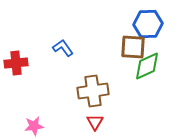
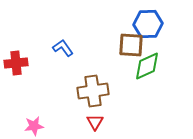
brown square: moved 2 px left, 2 px up
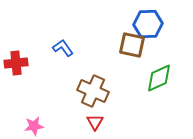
brown square: moved 1 px right; rotated 8 degrees clockwise
green diamond: moved 12 px right, 12 px down
brown cross: rotated 32 degrees clockwise
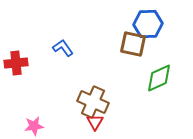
brown square: moved 1 px right, 1 px up
brown cross: moved 11 px down
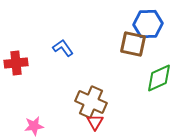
brown cross: moved 2 px left
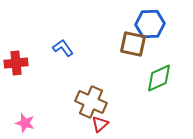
blue hexagon: moved 2 px right
red triangle: moved 5 px right, 2 px down; rotated 18 degrees clockwise
pink star: moved 9 px left, 3 px up; rotated 24 degrees clockwise
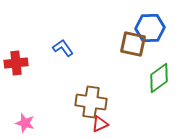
blue hexagon: moved 4 px down
green diamond: rotated 12 degrees counterclockwise
brown cross: rotated 16 degrees counterclockwise
red triangle: rotated 18 degrees clockwise
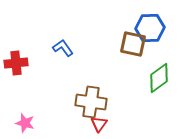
red triangle: moved 1 px left; rotated 30 degrees counterclockwise
